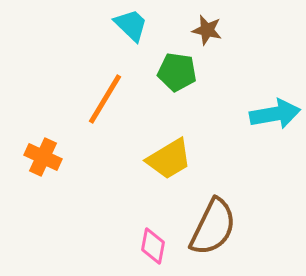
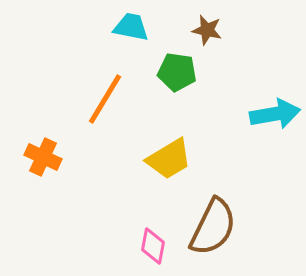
cyan trapezoid: moved 2 px down; rotated 33 degrees counterclockwise
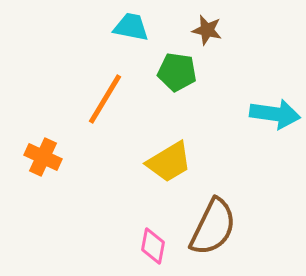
cyan arrow: rotated 18 degrees clockwise
yellow trapezoid: moved 3 px down
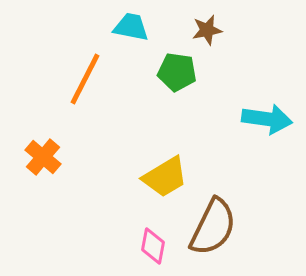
brown star: rotated 24 degrees counterclockwise
orange line: moved 20 px left, 20 px up; rotated 4 degrees counterclockwise
cyan arrow: moved 8 px left, 5 px down
orange cross: rotated 15 degrees clockwise
yellow trapezoid: moved 4 px left, 15 px down
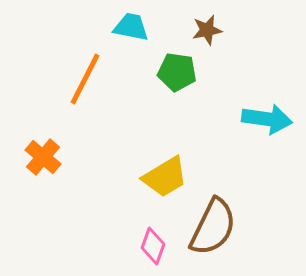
pink diamond: rotated 9 degrees clockwise
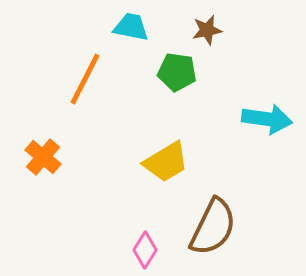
yellow trapezoid: moved 1 px right, 15 px up
pink diamond: moved 8 px left, 4 px down; rotated 12 degrees clockwise
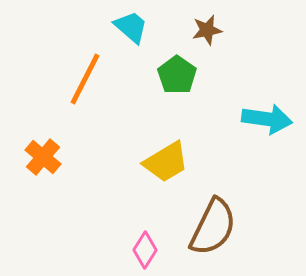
cyan trapezoid: rotated 30 degrees clockwise
green pentagon: moved 3 px down; rotated 27 degrees clockwise
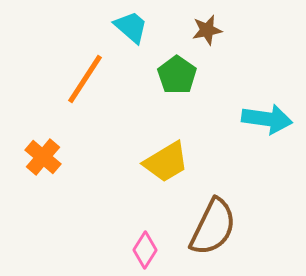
orange line: rotated 6 degrees clockwise
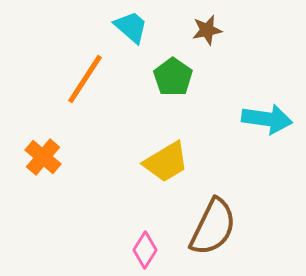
green pentagon: moved 4 px left, 2 px down
